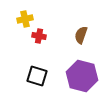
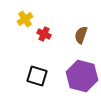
yellow cross: rotated 21 degrees counterclockwise
red cross: moved 5 px right, 2 px up; rotated 16 degrees clockwise
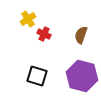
yellow cross: moved 3 px right
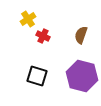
red cross: moved 1 px left, 2 px down
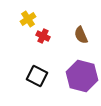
brown semicircle: rotated 42 degrees counterclockwise
black square: rotated 10 degrees clockwise
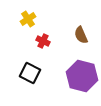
red cross: moved 5 px down
black square: moved 7 px left, 3 px up
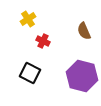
brown semicircle: moved 3 px right, 4 px up
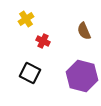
yellow cross: moved 2 px left
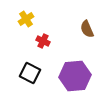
brown semicircle: moved 3 px right, 2 px up
purple hexagon: moved 7 px left; rotated 20 degrees counterclockwise
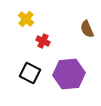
yellow cross: rotated 14 degrees counterclockwise
purple hexagon: moved 6 px left, 2 px up
